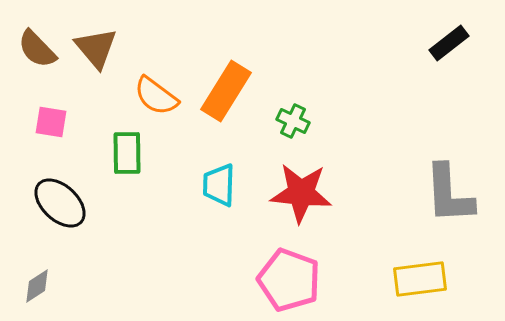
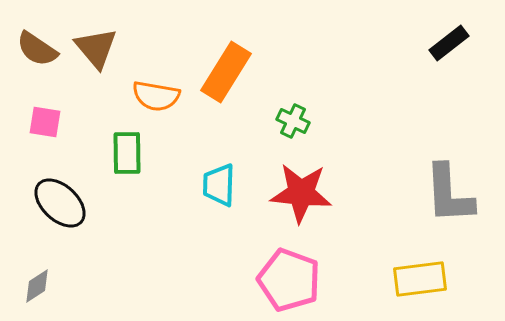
brown semicircle: rotated 12 degrees counterclockwise
orange rectangle: moved 19 px up
orange semicircle: rotated 27 degrees counterclockwise
pink square: moved 6 px left
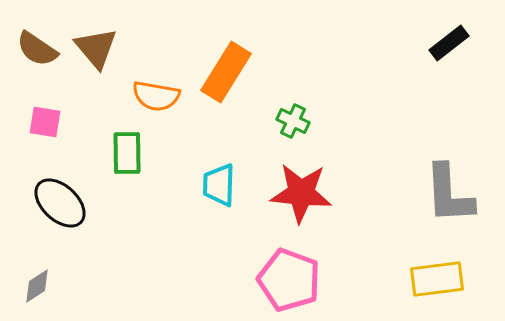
yellow rectangle: moved 17 px right
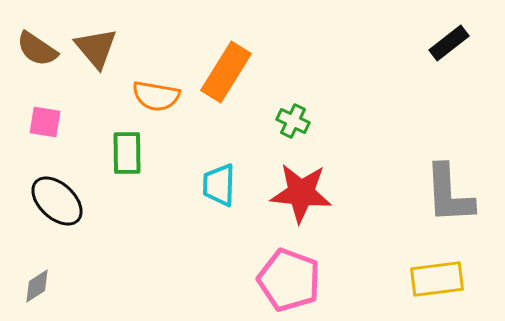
black ellipse: moved 3 px left, 2 px up
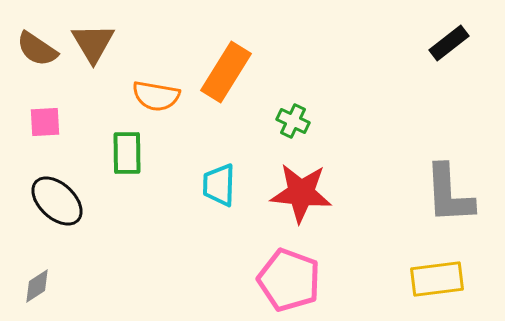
brown triangle: moved 3 px left, 5 px up; rotated 9 degrees clockwise
pink square: rotated 12 degrees counterclockwise
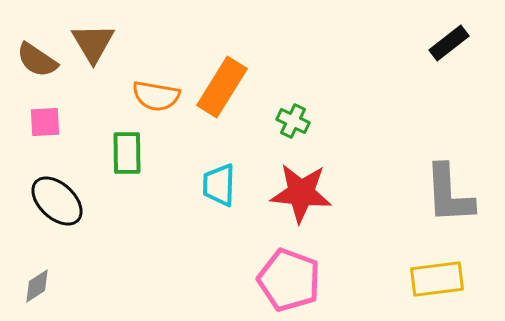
brown semicircle: moved 11 px down
orange rectangle: moved 4 px left, 15 px down
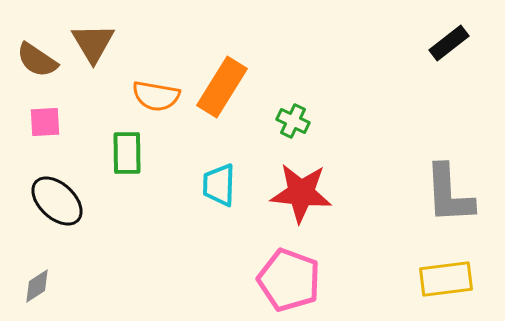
yellow rectangle: moved 9 px right
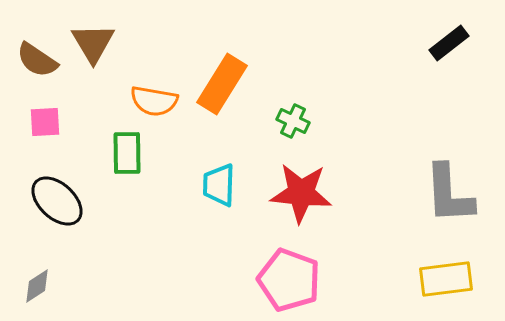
orange rectangle: moved 3 px up
orange semicircle: moved 2 px left, 5 px down
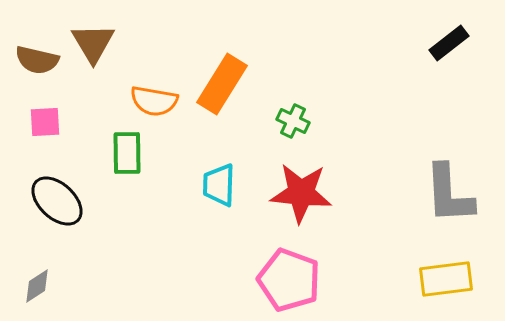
brown semicircle: rotated 21 degrees counterclockwise
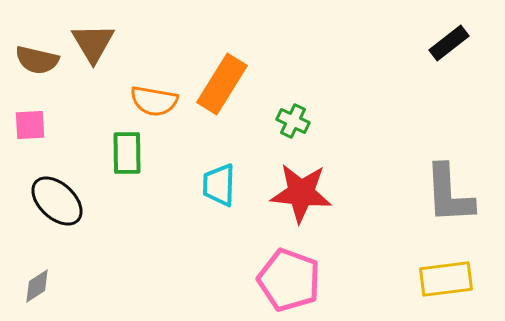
pink square: moved 15 px left, 3 px down
